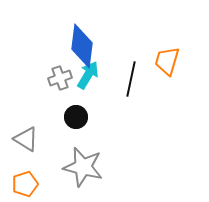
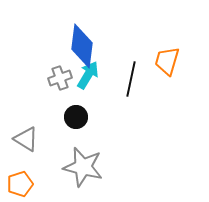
orange pentagon: moved 5 px left
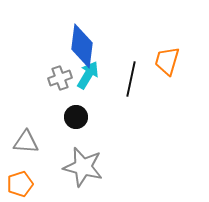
gray triangle: moved 3 px down; rotated 28 degrees counterclockwise
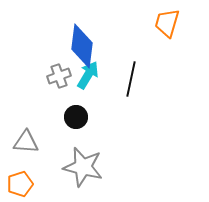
orange trapezoid: moved 38 px up
gray cross: moved 1 px left, 2 px up
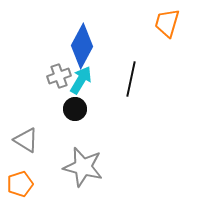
blue diamond: rotated 21 degrees clockwise
cyan arrow: moved 7 px left, 5 px down
black circle: moved 1 px left, 8 px up
gray triangle: moved 2 px up; rotated 28 degrees clockwise
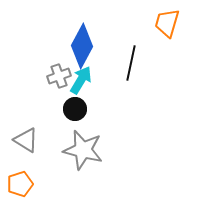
black line: moved 16 px up
gray star: moved 17 px up
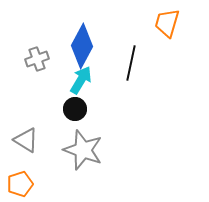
gray cross: moved 22 px left, 17 px up
gray star: rotated 6 degrees clockwise
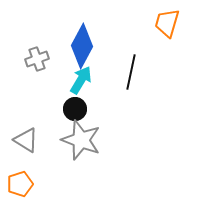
black line: moved 9 px down
gray star: moved 2 px left, 10 px up
